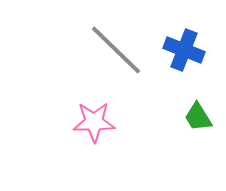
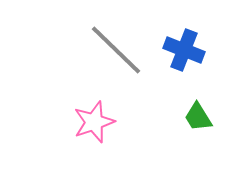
pink star: rotated 18 degrees counterclockwise
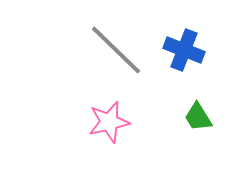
pink star: moved 15 px right; rotated 6 degrees clockwise
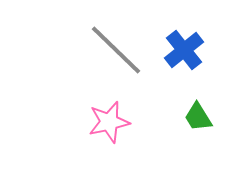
blue cross: rotated 30 degrees clockwise
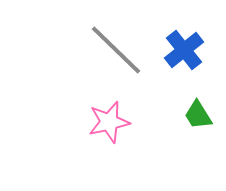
green trapezoid: moved 2 px up
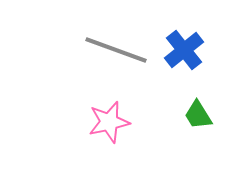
gray line: rotated 24 degrees counterclockwise
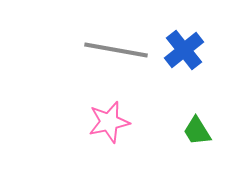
gray line: rotated 10 degrees counterclockwise
green trapezoid: moved 1 px left, 16 px down
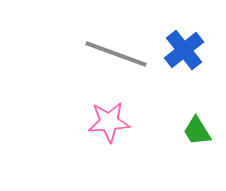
gray line: moved 4 px down; rotated 10 degrees clockwise
pink star: rotated 9 degrees clockwise
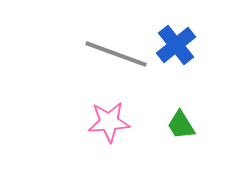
blue cross: moved 8 px left, 5 px up
green trapezoid: moved 16 px left, 6 px up
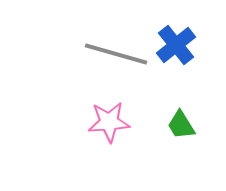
gray line: rotated 4 degrees counterclockwise
